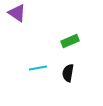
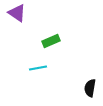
green rectangle: moved 19 px left
black semicircle: moved 22 px right, 15 px down
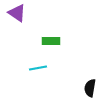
green rectangle: rotated 24 degrees clockwise
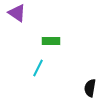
cyan line: rotated 54 degrees counterclockwise
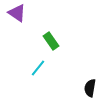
green rectangle: rotated 54 degrees clockwise
cyan line: rotated 12 degrees clockwise
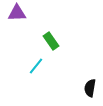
purple triangle: rotated 36 degrees counterclockwise
cyan line: moved 2 px left, 2 px up
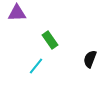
green rectangle: moved 1 px left, 1 px up
black semicircle: moved 29 px up; rotated 12 degrees clockwise
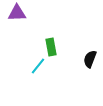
green rectangle: moved 1 px right, 7 px down; rotated 24 degrees clockwise
cyan line: moved 2 px right
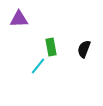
purple triangle: moved 2 px right, 6 px down
black semicircle: moved 6 px left, 10 px up
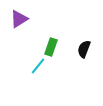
purple triangle: rotated 30 degrees counterclockwise
green rectangle: rotated 30 degrees clockwise
